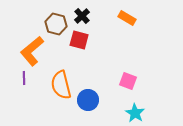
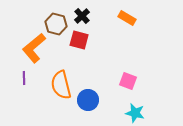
orange L-shape: moved 2 px right, 3 px up
cyan star: rotated 18 degrees counterclockwise
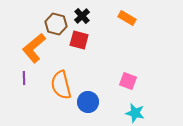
blue circle: moved 2 px down
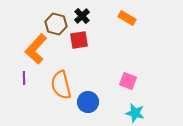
red square: rotated 24 degrees counterclockwise
orange L-shape: moved 2 px right, 1 px down; rotated 8 degrees counterclockwise
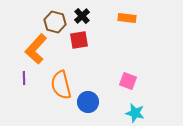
orange rectangle: rotated 24 degrees counterclockwise
brown hexagon: moved 1 px left, 2 px up
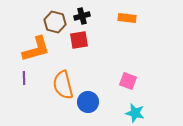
black cross: rotated 28 degrees clockwise
orange L-shape: rotated 148 degrees counterclockwise
orange semicircle: moved 2 px right
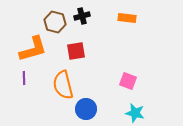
red square: moved 3 px left, 11 px down
orange L-shape: moved 3 px left
blue circle: moved 2 px left, 7 px down
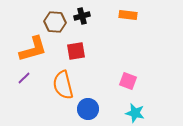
orange rectangle: moved 1 px right, 3 px up
brown hexagon: rotated 10 degrees counterclockwise
purple line: rotated 48 degrees clockwise
blue circle: moved 2 px right
